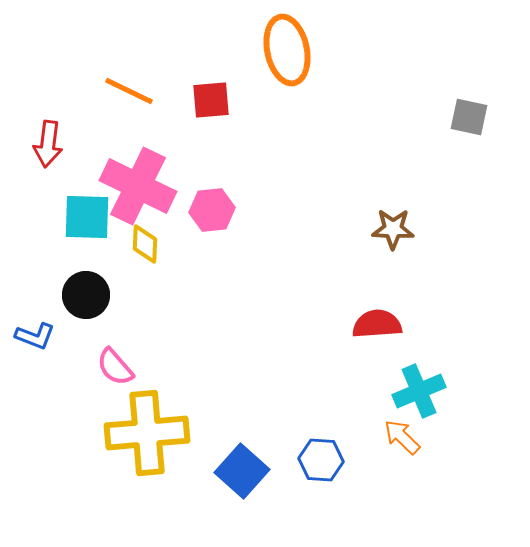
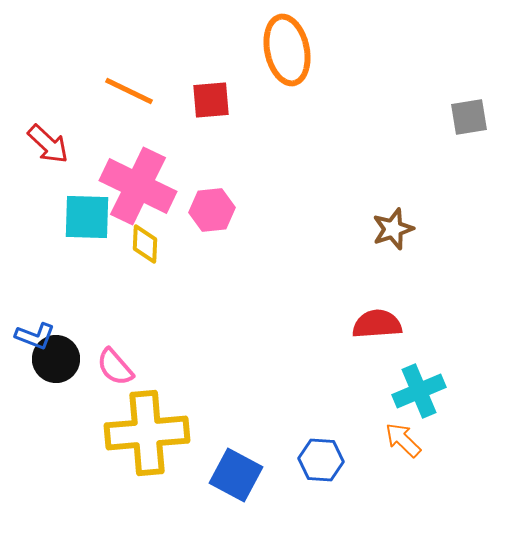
gray square: rotated 21 degrees counterclockwise
red arrow: rotated 54 degrees counterclockwise
brown star: rotated 21 degrees counterclockwise
black circle: moved 30 px left, 64 px down
orange arrow: moved 1 px right, 3 px down
blue square: moved 6 px left, 4 px down; rotated 14 degrees counterclockwise
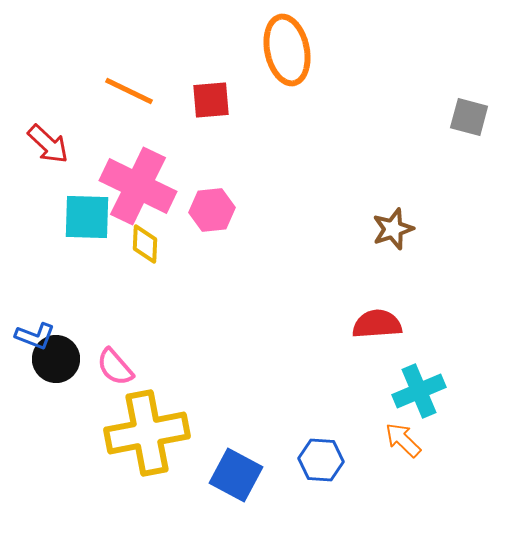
gray square: rotated 24 degrees clockwise
yellow cross: rotated 6 degrees counterclockwise
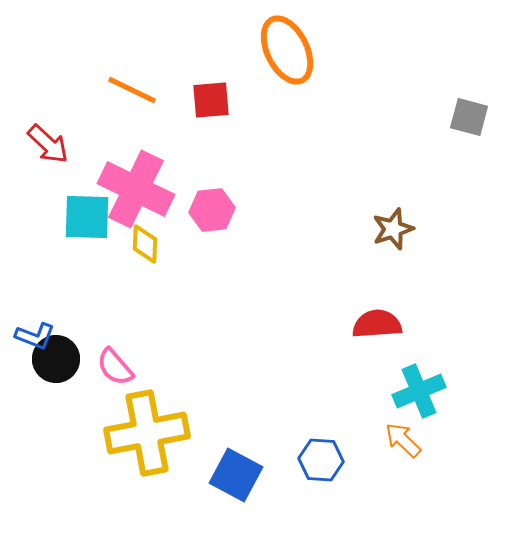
orange ellipse: rotated 14 degrees counterclockwise
orange line: moved 3 px right, 1 px up
pink cross: moved 2 px left, 3 px down
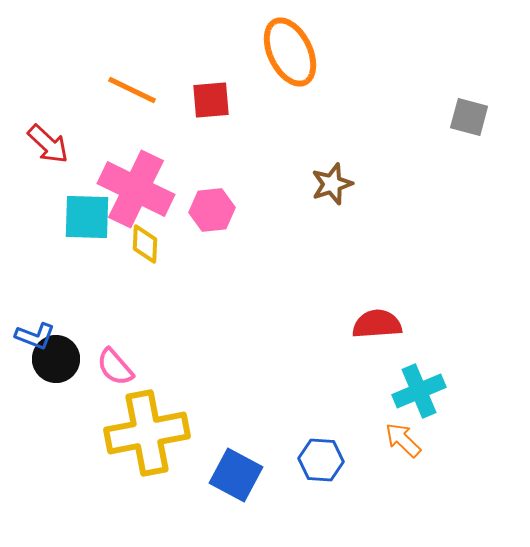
orange ellipse: moved 3 px right, 2 px down
brown star: moved 61 px left, 45 px up
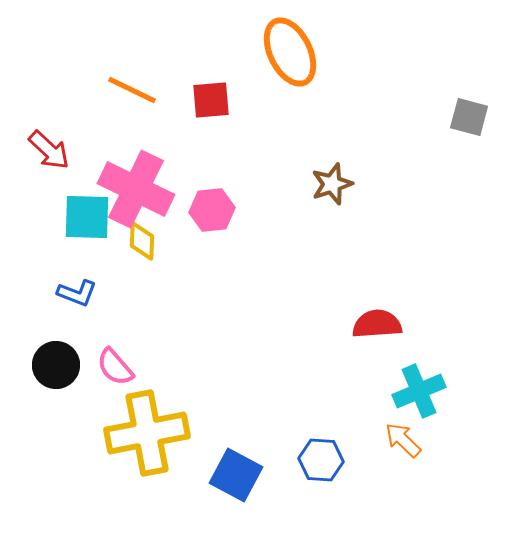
red arrow: moved 1 px right, 6 px down
yellow diamond: moved 3 px left, 3 px up
blue L-shape: moved 42 px right, 43 px up
black circle: moved 6 px down
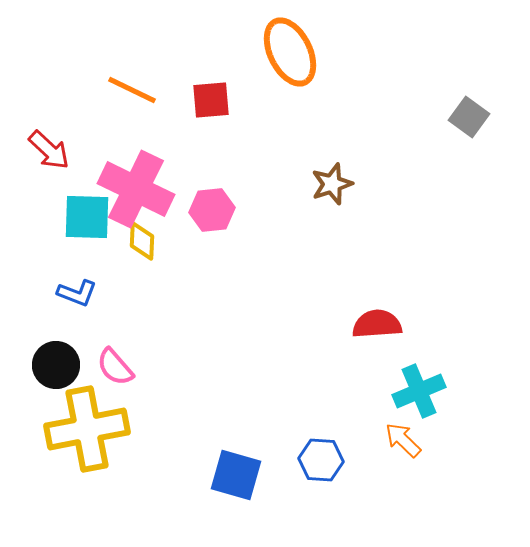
gray square: rotated 21 degrees clockwise
yellow cross: moved 60 px left, 4 px up
blue square: rotated 12 degrees counterclockwise
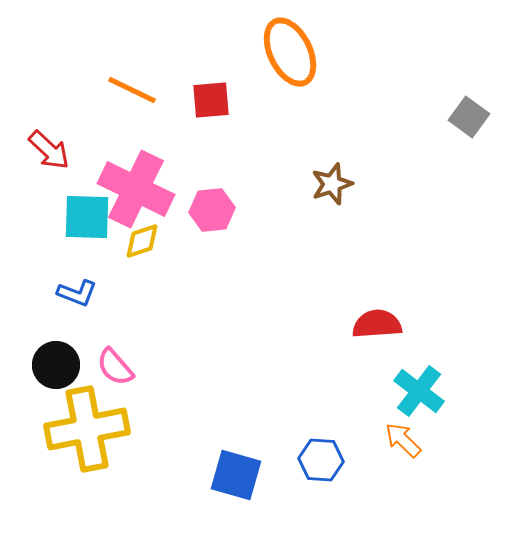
yellow diamond: rotated 69 degrees clockwise
cyan cross: rotated 30 degrees counterclockwise
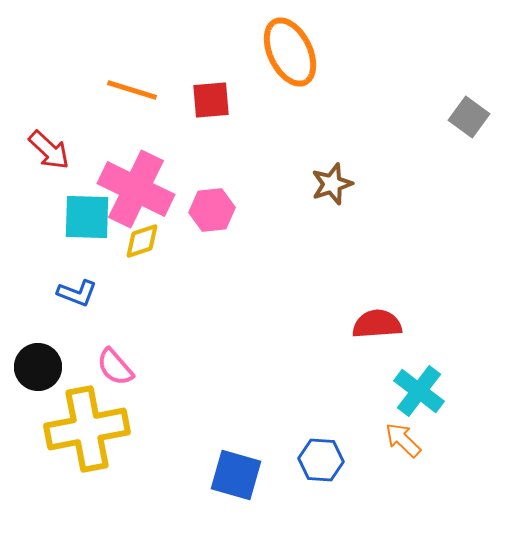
orange line: rotated 9 degrees counterclockwise
black circle: moved 18 px left, 2 px down
